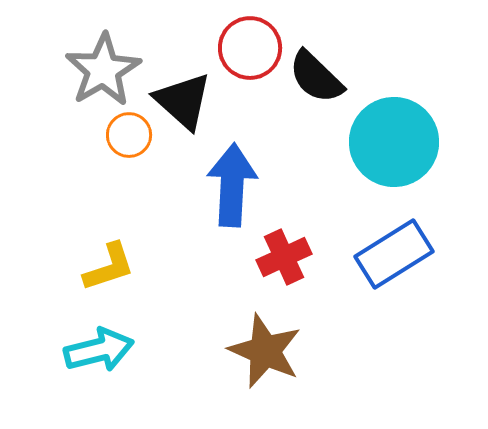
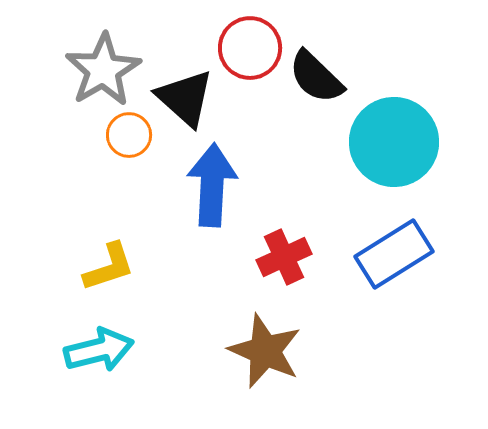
black triangle: moved 2 px right, 3 px up
blue arrow: moved 20 px left
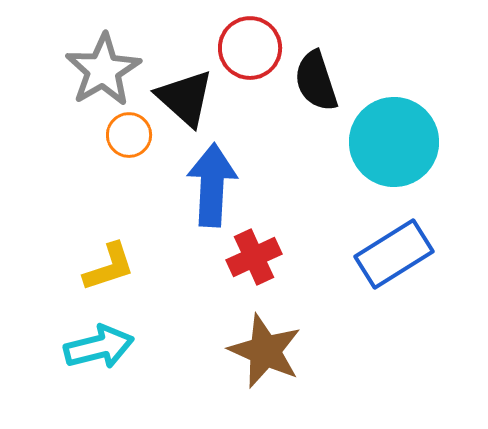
black semicircle: moved 4 px down; rotated 28 degrees clockwise
red cross: moved 30 px left
cyan arrow: moved 3 px up
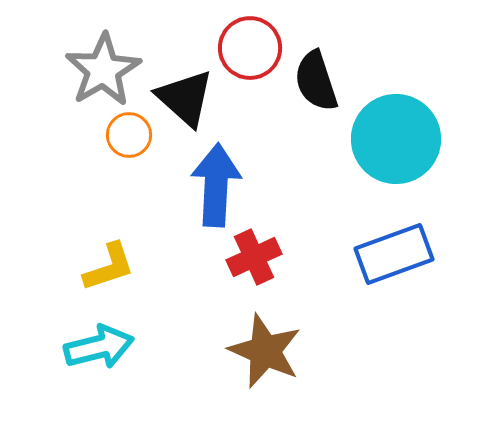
cyan circle: moved 2 px right, 3 px up
blue arrow: moved 4 px right
blue rectangle: rotated 12 degrees clockwise
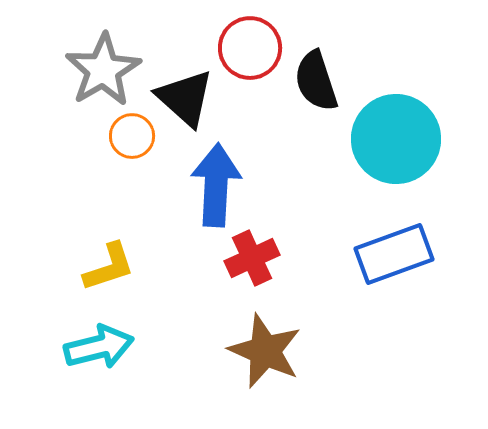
orange circle: moved 3 px right, 1 px down
red cross: moved 2 px left, 1 px down
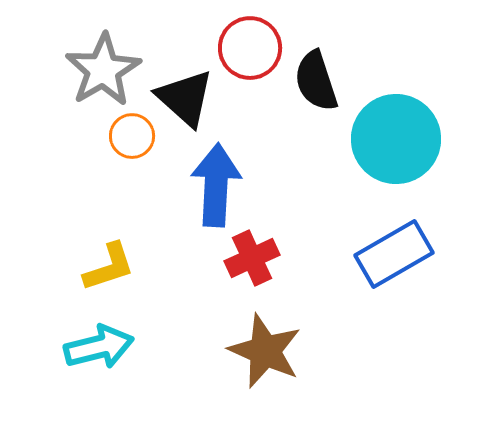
blue rectangle: rotated 10 degrees counterclockwise
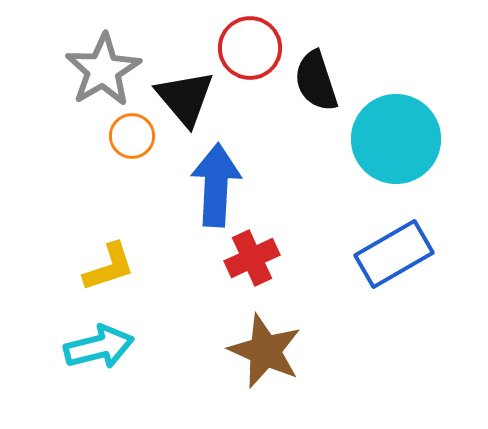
black triangle: rotated 8 degrees clockwise
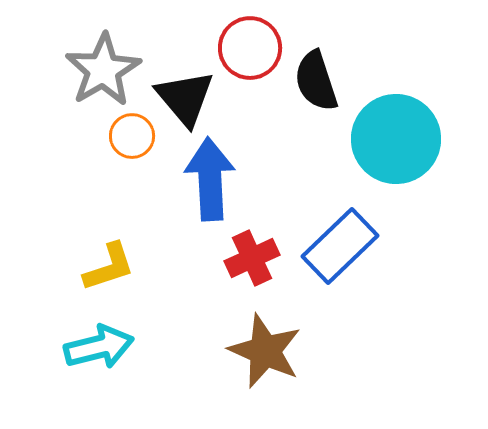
blue arrow: moved 6 px left, 6 px up; rotated 6 degrees counterclockwise
blue rectangle: moved 54 px left, 8 px up; rotated 14 degrees counterclockwise
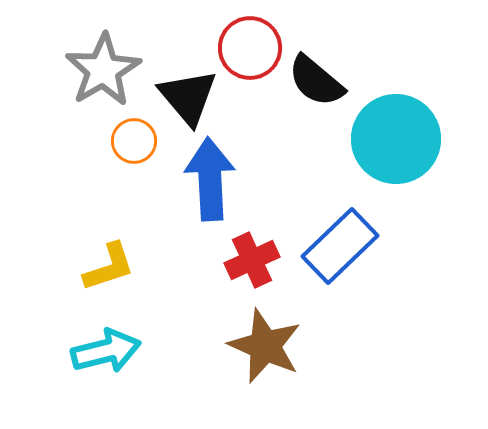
black semicircle: rotated 32 degrees counterclockwise
black triangle: moved 3 px right, 1 px up
orange circle: moved 2 px right, 5 px down
red cross: moved 2 px down
cyan arrow: moved 7 px right, 4 px down
brown star: moved 5 px up
